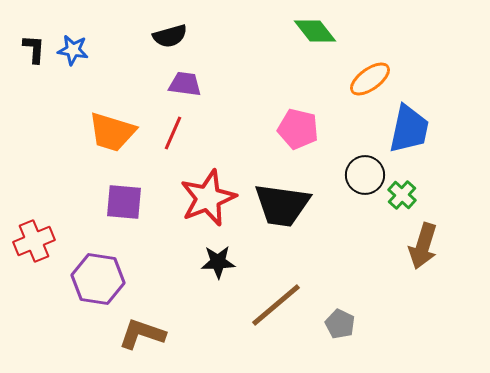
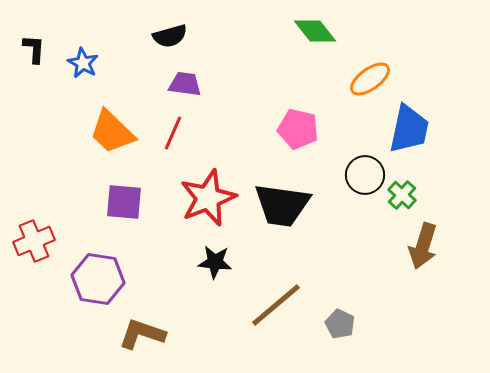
blue star: moved 10 px right, 13 px down; rotated 20 degrees clockwise
orange trapezoid: rotated 27 degrees clockwise
black star: moved 3 px left; rotated 8 degrees clockwise
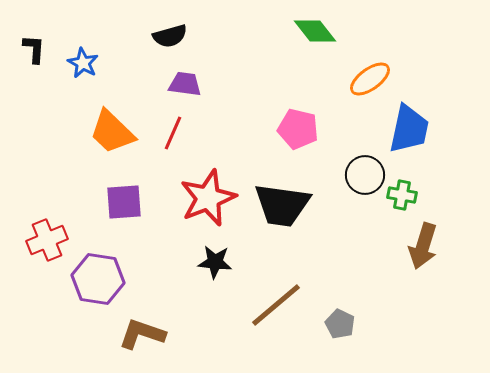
green cross: rotated 32 degrees counterclockwise
purple square: rotated 9 degrees counterclockwise
red cross: moved 13 px right, 1 px up
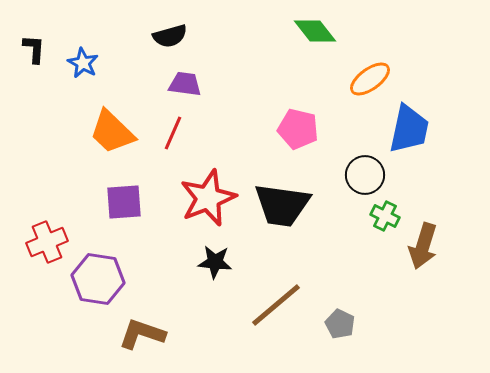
green cross: moved 17 px left, 21 px down; rotated 16 degrees clockwise
red cross: moved 2 px down
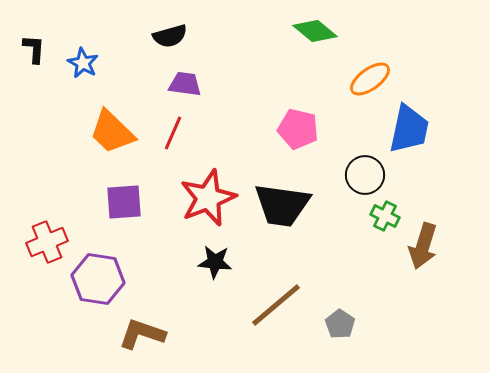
green diamond: rotated 12 degrees counterclockwise
gray pentagon: rotated 8 degrees clockwise
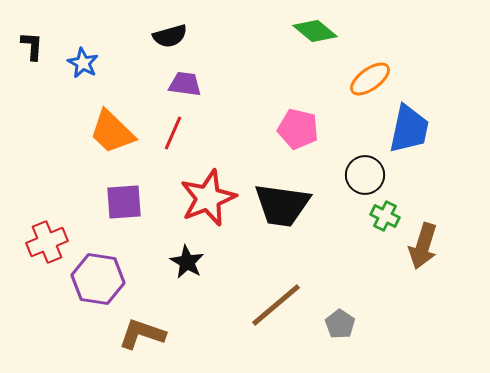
black L-shape: moved 2 px left, 3 px up
black star: moved 28 px left; rotated 24 degrees clockwise
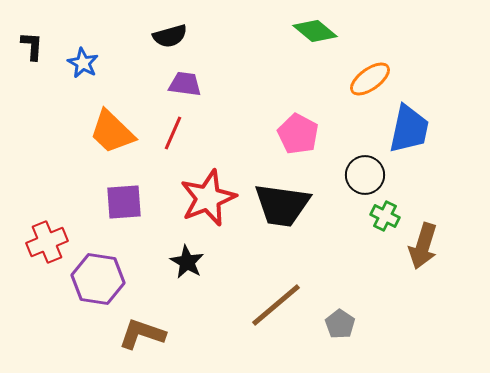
pink pentagon: moved 5 px down; rotated 15 degrees clockwise
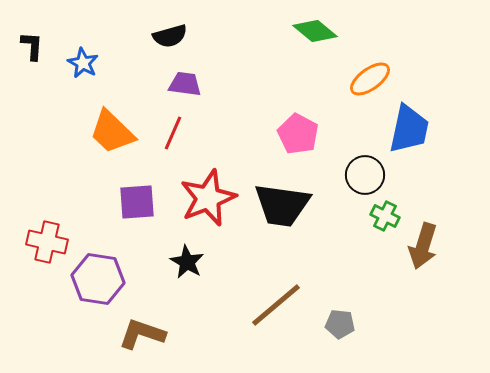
purple square: moved 13 px right
red cross: rotated 36 degrees clockwise
gray pentagon: rotated 28 degrees counterclockwise
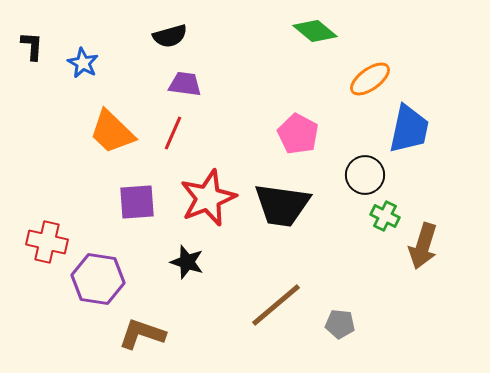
black star: rotated 12 degrees counterclockwise
